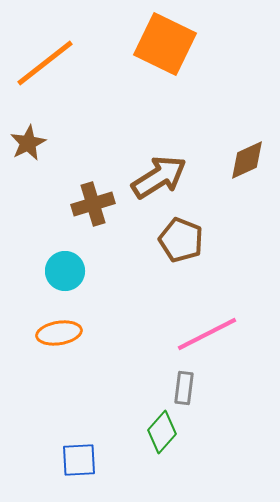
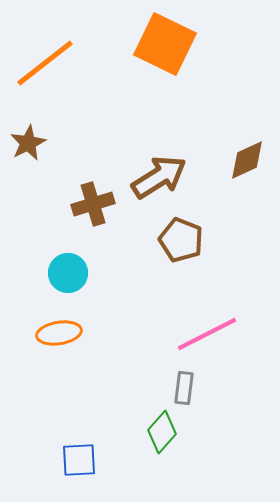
cyan circle: moved 3 px right, 2 px down
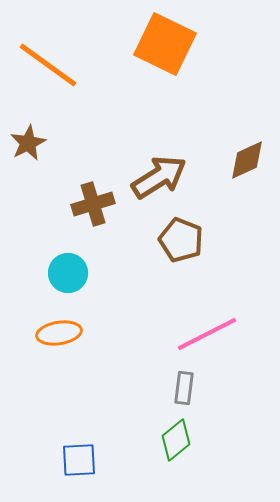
orange line: moved 3 px right, 2 px down; rotated 74 degrees clockwise
green diamond: moved 14 px right, 8 px down; rotated 9 degrees clockwise
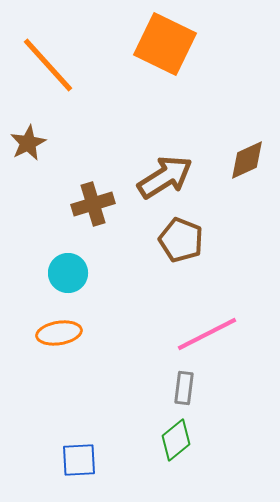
orange line: rotated 12 degrees clockwise
brown arrow: moved 6 px right
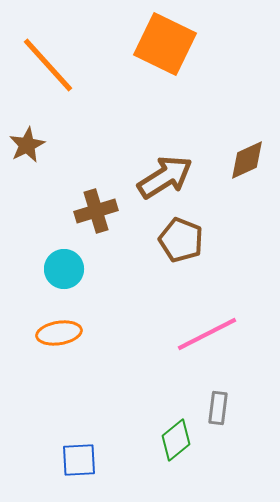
brown star: moved 1 px left, 2 px down
brown cross: moved 3 px right, 7 px down
cyan circle: moved 4 px left, 4 px up
gray rectangle: moved 34 px right, 20 px down
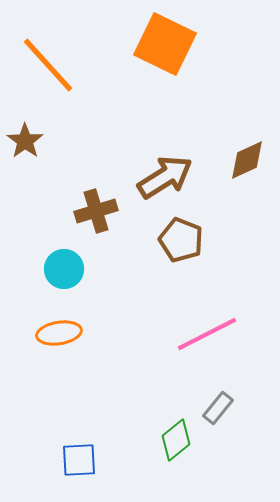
brown star: moved 2 px left, 4 px up; rotated 9 degrees counterclockwise
gray rectangle: rotated 32 degrees clockwise
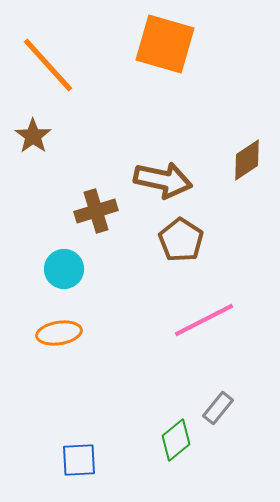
orange square: rotated 10 degrees counterclockwise
brown star: moved 8 px right, 5 px up
brown diamond: rotated 9 degrees counterclockwise
brown arrow: moved 2 px left, 3 px down; rotated 44 degrees clockwise
brown pentagon: rotated 12 degrees clockwise
pink line: moved 3 px left, 14 px up
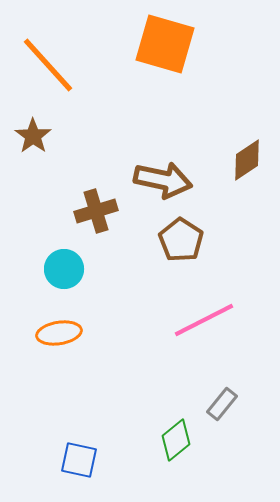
gray rectangle: moved 4 px right, 4 px up
blue square: rotated 15 degrees clockwise
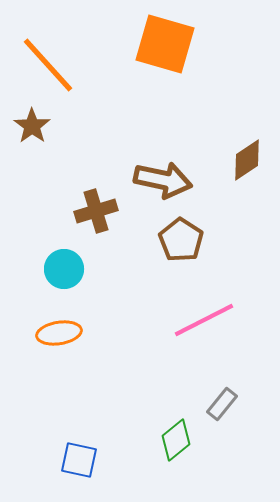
brown star: moved 1 px left, 10 px up
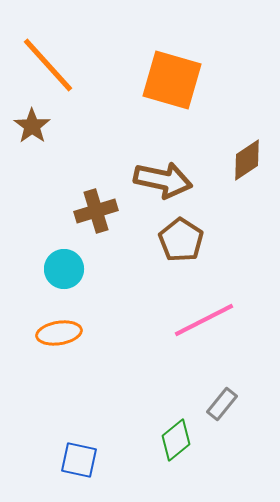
orange square: moved 7 px right, 36 px down
